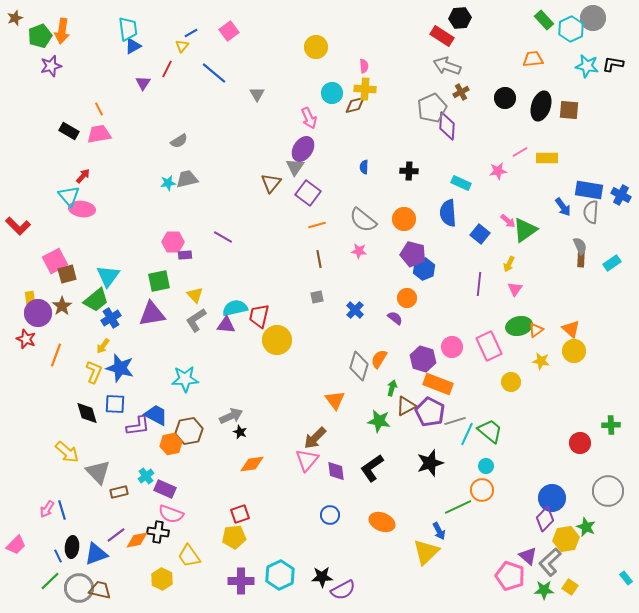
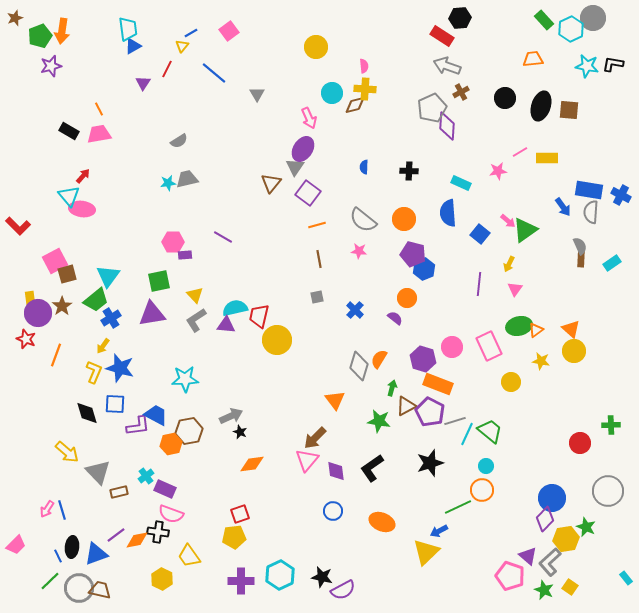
blue circle at (330, 515): moved 3 px right, 4 px up
blue arrow at (439, 531): rotated 90 degrees clockwise
black star at (322, 577): rotated 15 degrees clockwise
green star at (544, 590): rotated 24 degrees clockwise
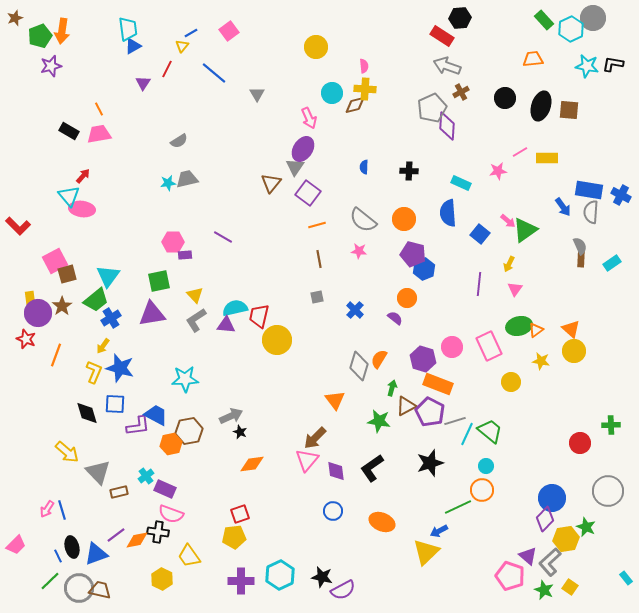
black ellipse at (72, 547): rotated 20 degrees counterclockwise
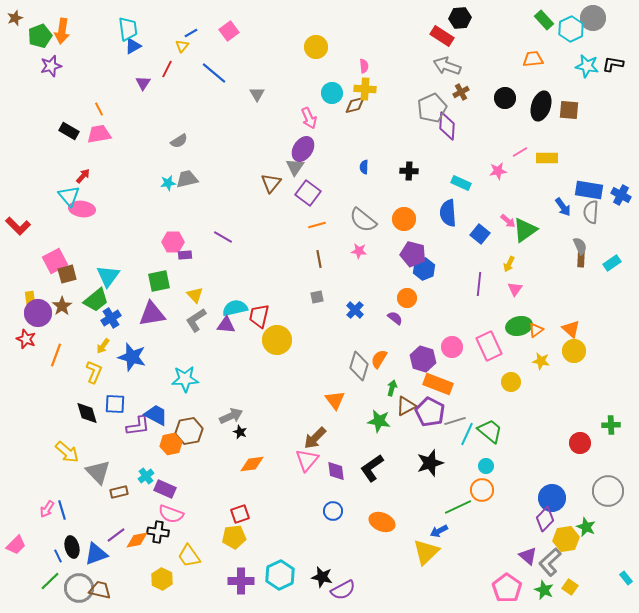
blue star at (120, 368): moved 12 px right, 11 px up
pink pentagon at (510, 576): moved 3 px left, 12 px down; rotated 16 degrees clockwise
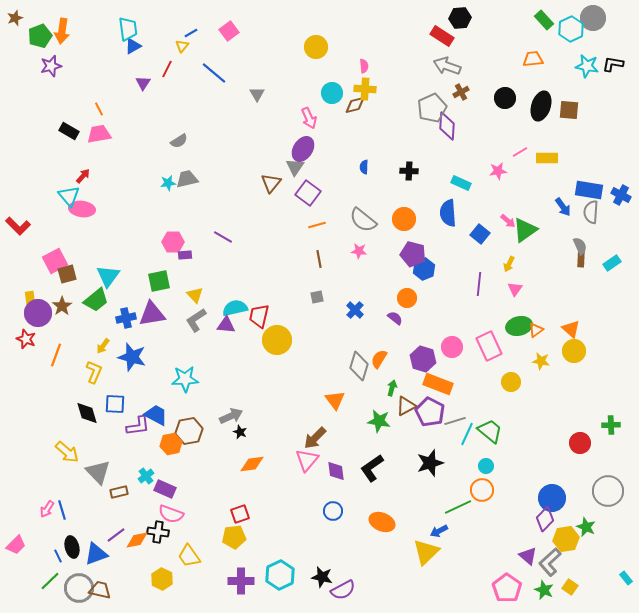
blue cross at (111, 318): moved 15 px right; rotated 18 degrees clockwise
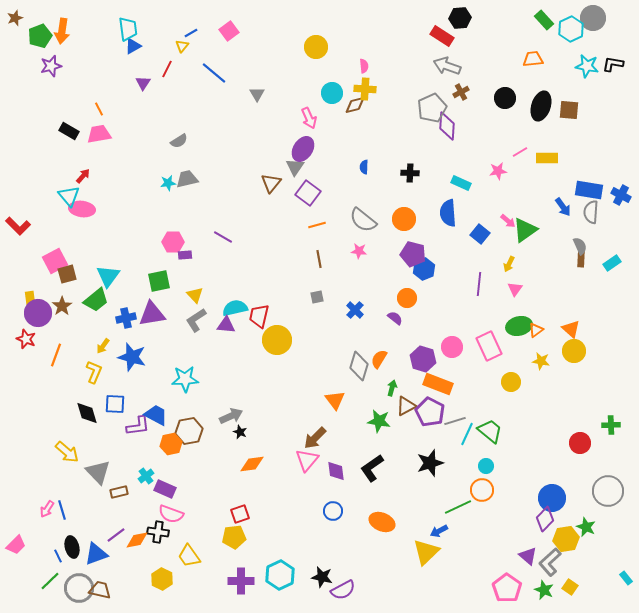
black cross at (409, 171): moved 1 px right, 2 px down
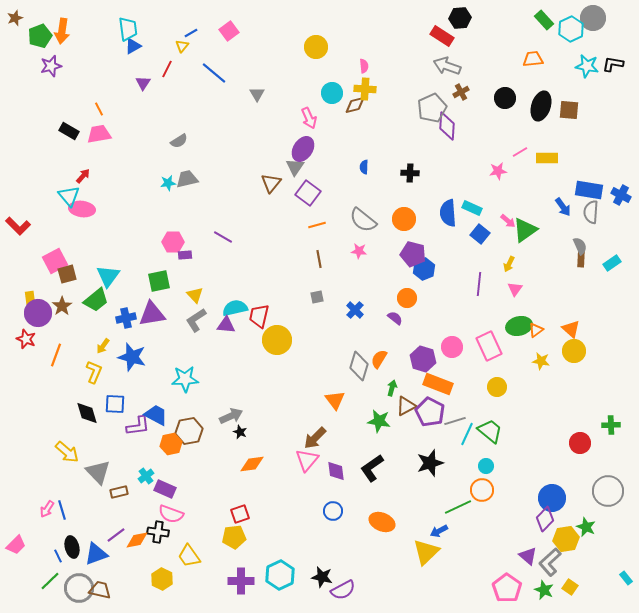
cyan rectangle at (461, 183): moved 11 px right, 25 px down
yellow circle at (511, 382): moved 14 px left, 5 px down
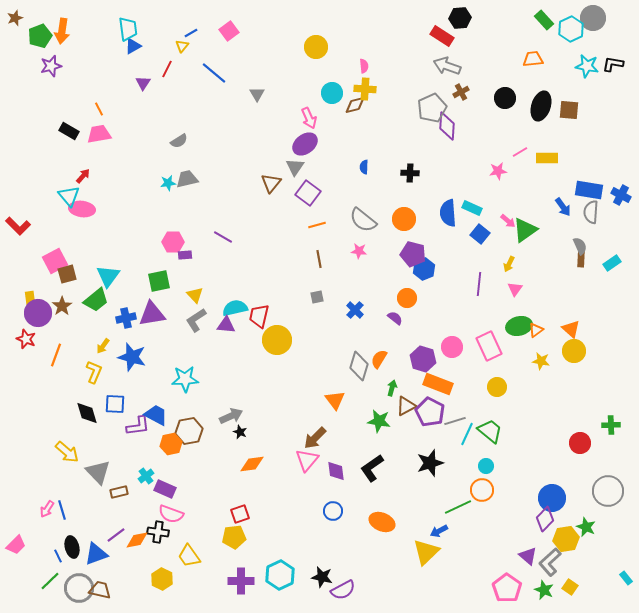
purple ellipse at (303, 149): moved 2 px right, 5 px up; rotated 20 degrees clockwise
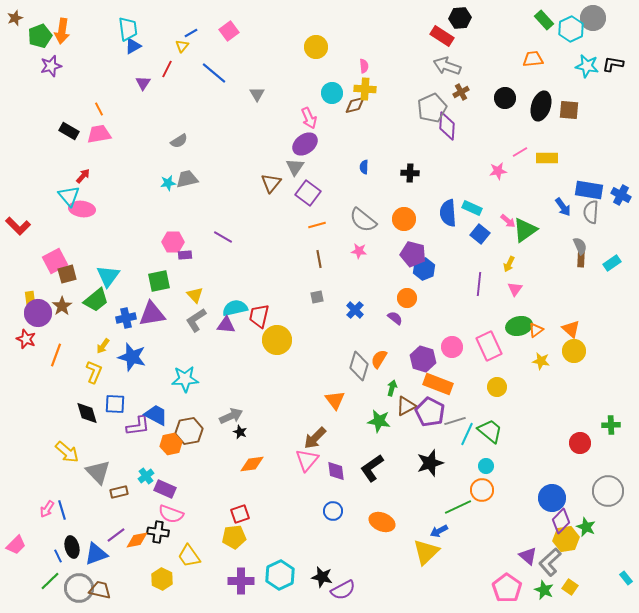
purple diamond at (545, 519): moved 16 px right, 2 px down
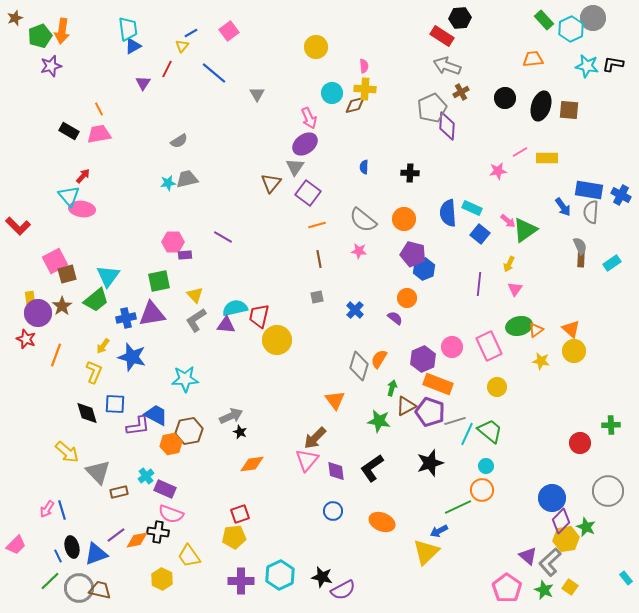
purple hexagon at (423, 359): rotated 20 degrees clockwise
purple pentagon at (430, 412): rotated 8 degrees counterclockwise
